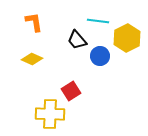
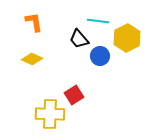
black trapezoid: moved 2 px right, 1 px up
red square: moved 3 px right, 4 px down
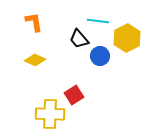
yellow diamond: moved 3 px right, 1 px down
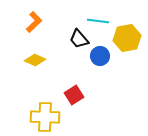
orange L-shape: rotated 55 degrees clockwise
yellow hexagon: rotated 16 degrees clockwise
yellow cross: moved 5 px left, 3 px down
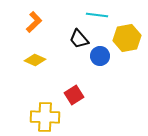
cyan line: moved 1 px left, 6 px up
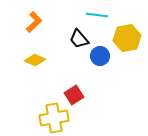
yellow cross: moved 9 px right, 1 px down; rotated 12 degrees counterclockwise
